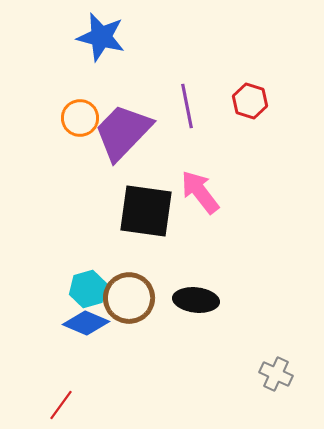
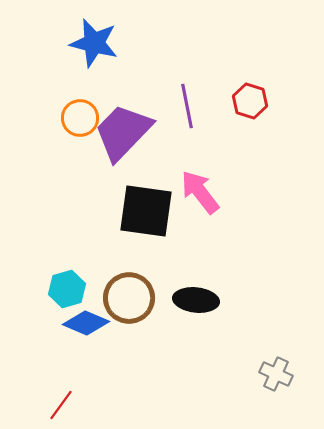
blue star: moved 7 px left, 6 px down
cyan hexagon: moved 21 px left
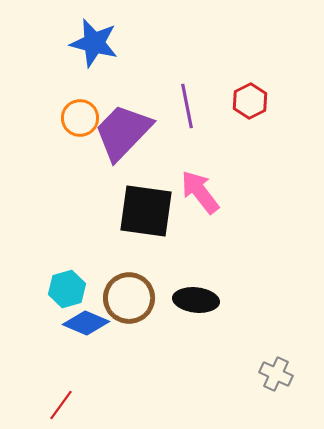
red hexagon: rotated 16 degrees clockwise
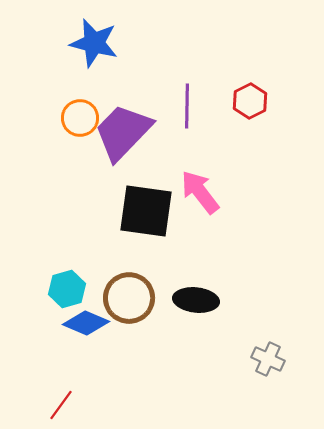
purple line: rotated 12 degrees clockwise
gray cross: moved 8 px left, 15 px up
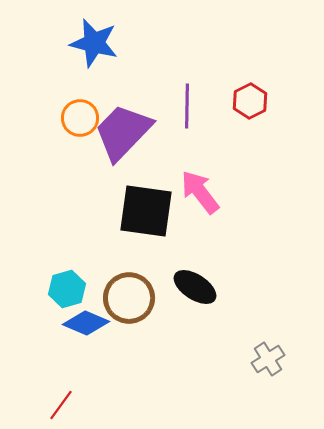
black ellipse: moved 1 px left, 13 px up; rotated 27 degrees clockwise
gray cross: rotated 32 degrees clockwise
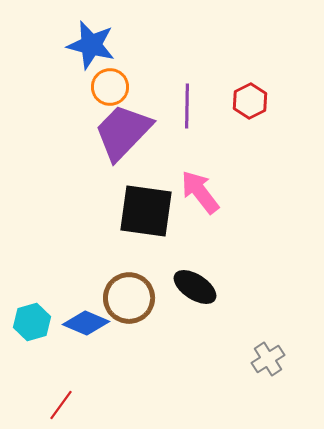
blue star: moved 3 px left, 2 px down
orange circle: moved 30 px right, 31 px up
cyan hexagon: moved 35 px left, 33 px down
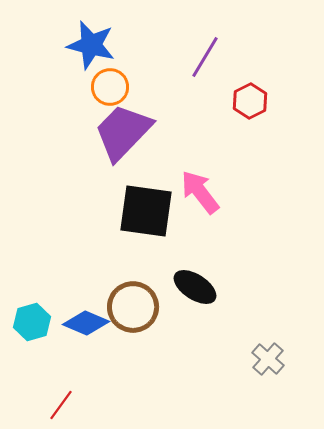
purple line: moved 18 px right, 49 px up; rotated 30 degrees clockwise
brown circle: moved 4 px right, 9 px down
gray cross: rotated 16 degrees counterclockwise
